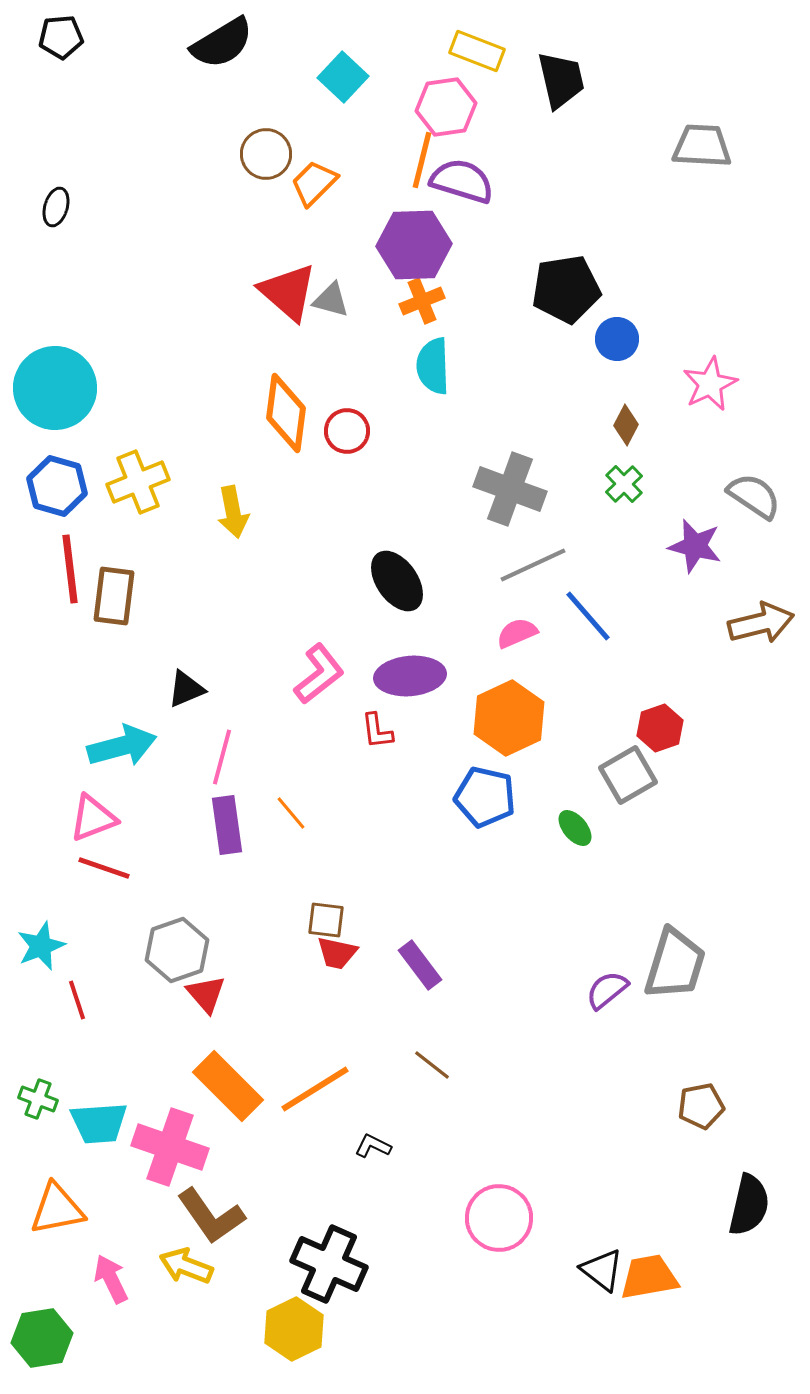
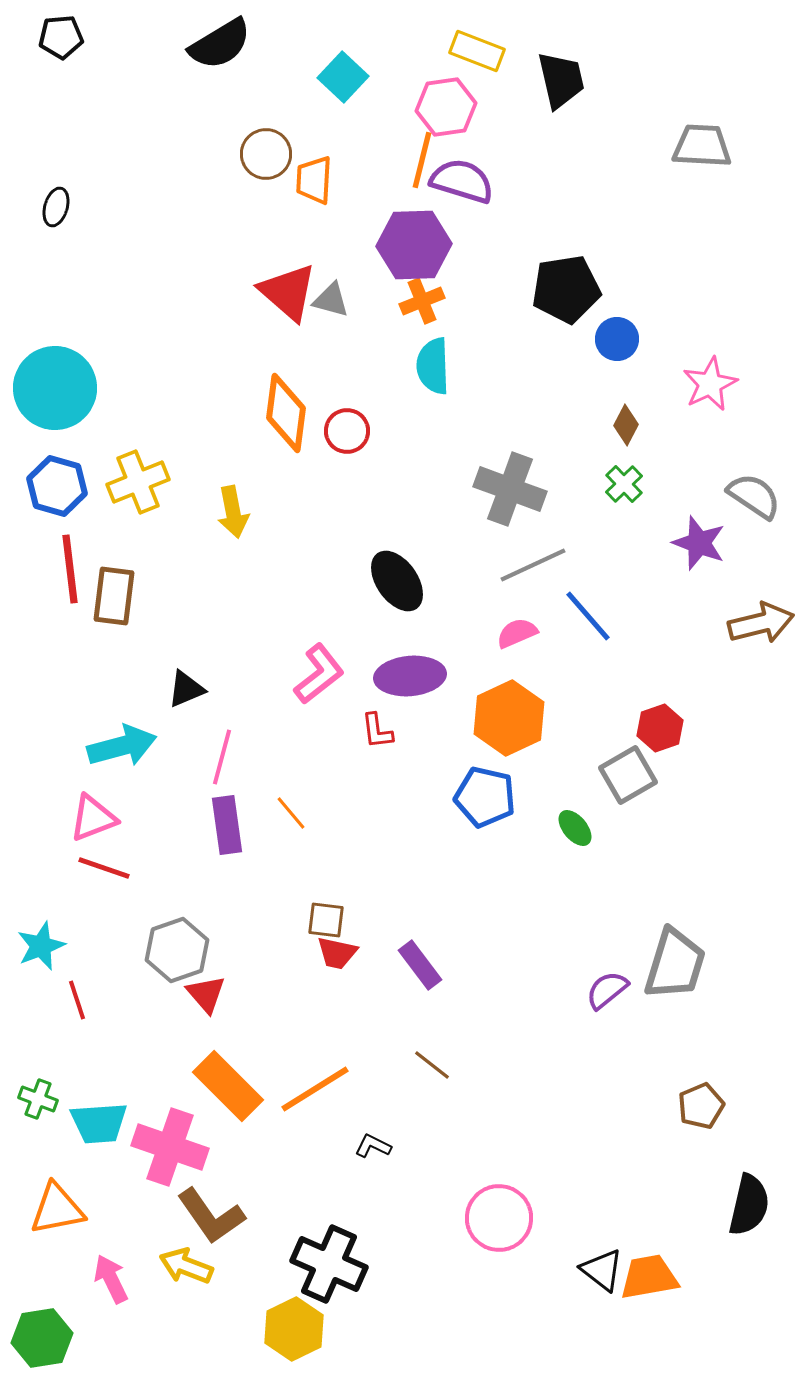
black semicircle at (222, 43): moved 2 px left, 1 px down
orange trapezoid at (314, 183): moved 3 px up; rotated 42 degrees counterclockwise
purple star at (695, 546): moved 4 px right, 3 px up; rotated 6 degrees clockwise
brown pentagon at (701, 1106): rotated 12 degrees counterclockwise
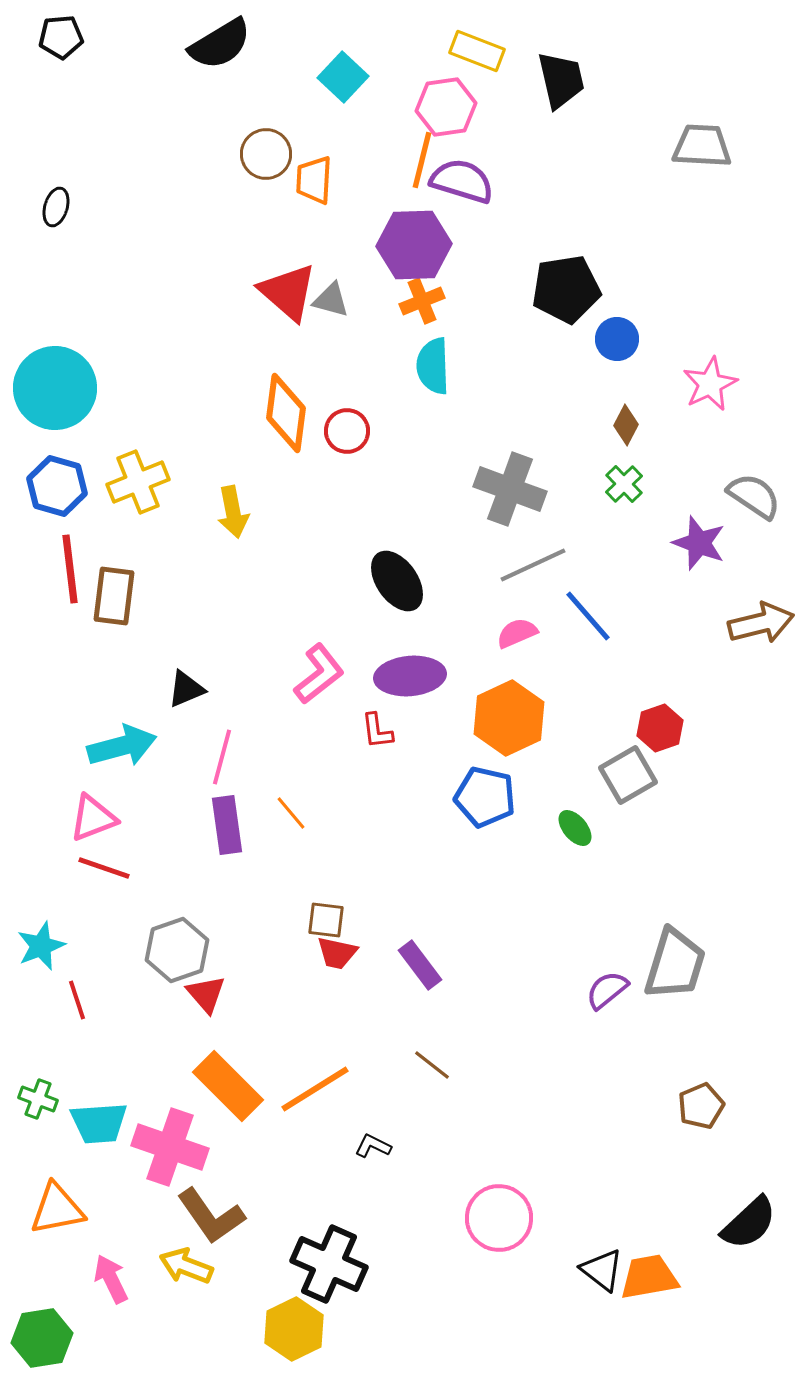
black semicircle at (749, 1205): moved 18 px down; rotated 34 degrees clockwise
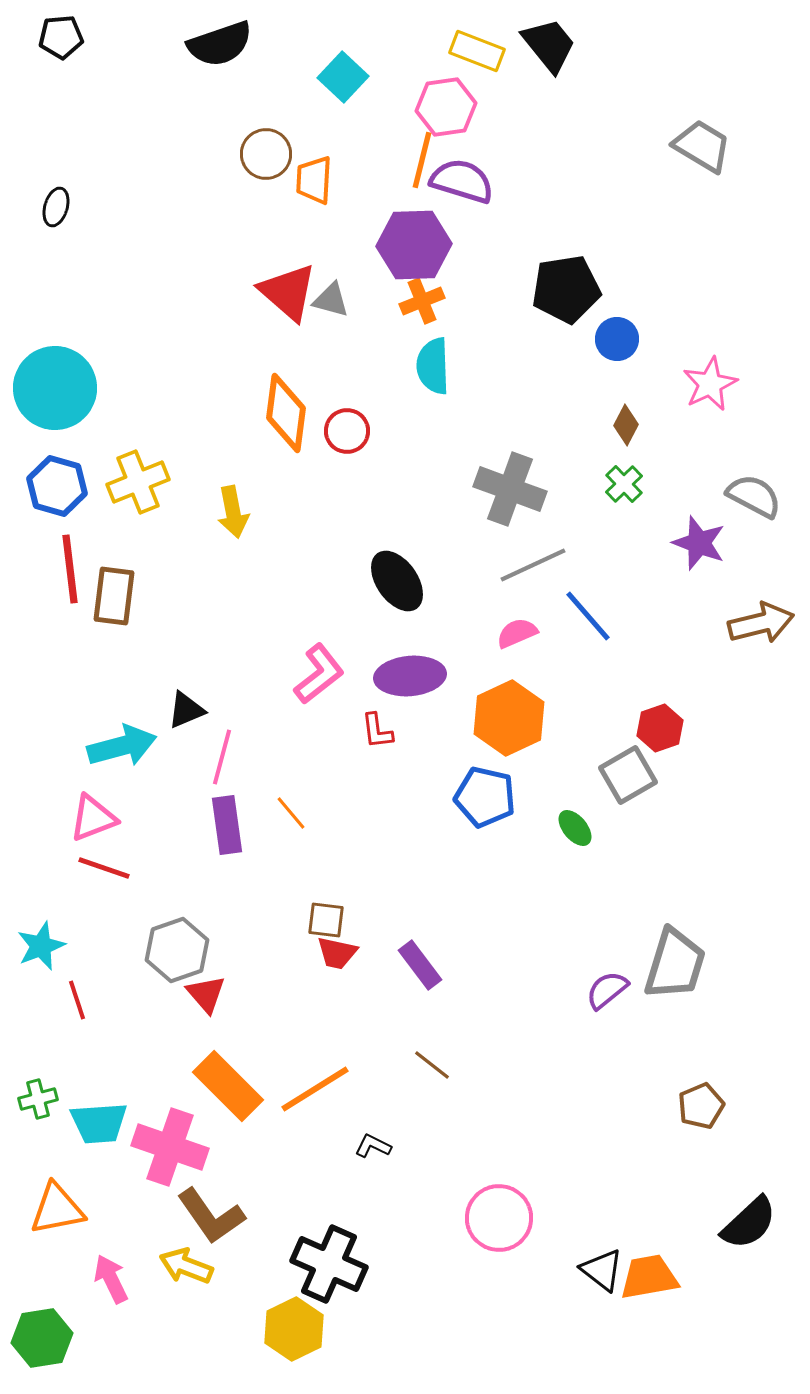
black semicircle at (220, 44): rotated 12 degrees clockwise
black trapezoid at (561, 80): moved 12 px left, 35 px up; rotated 26 degrees counterclockwise
gray trapezoid at (702, 146): rotated 28 degrees clockwise
gray semicircle at (754, 496): rotated 6 degrees counterclockwise
black triangle at (186, 689): moved 21 px down
green cross at (38, 1099): rotated 36 degrees counterclockwise
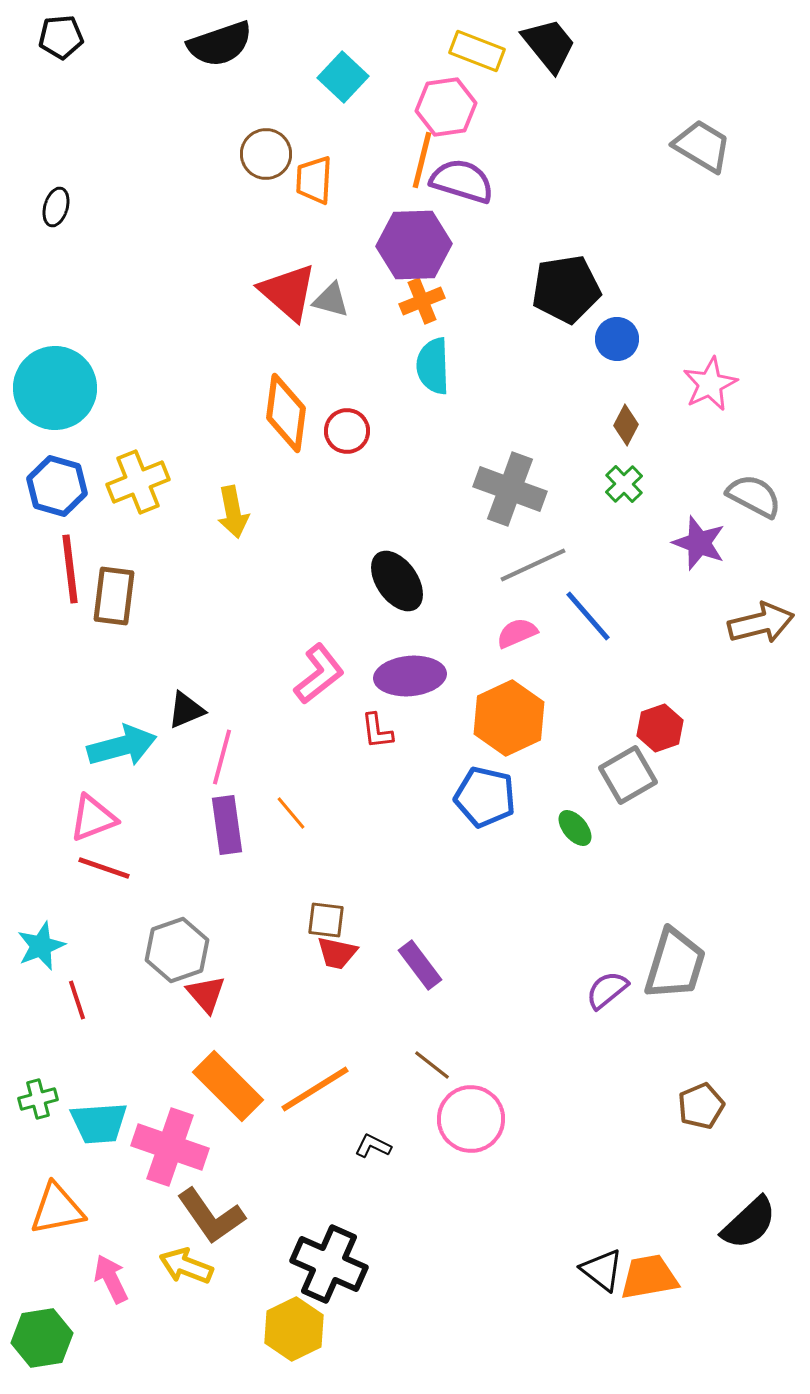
pink circle at (499, 1218): moved 28 px left, 99 px up
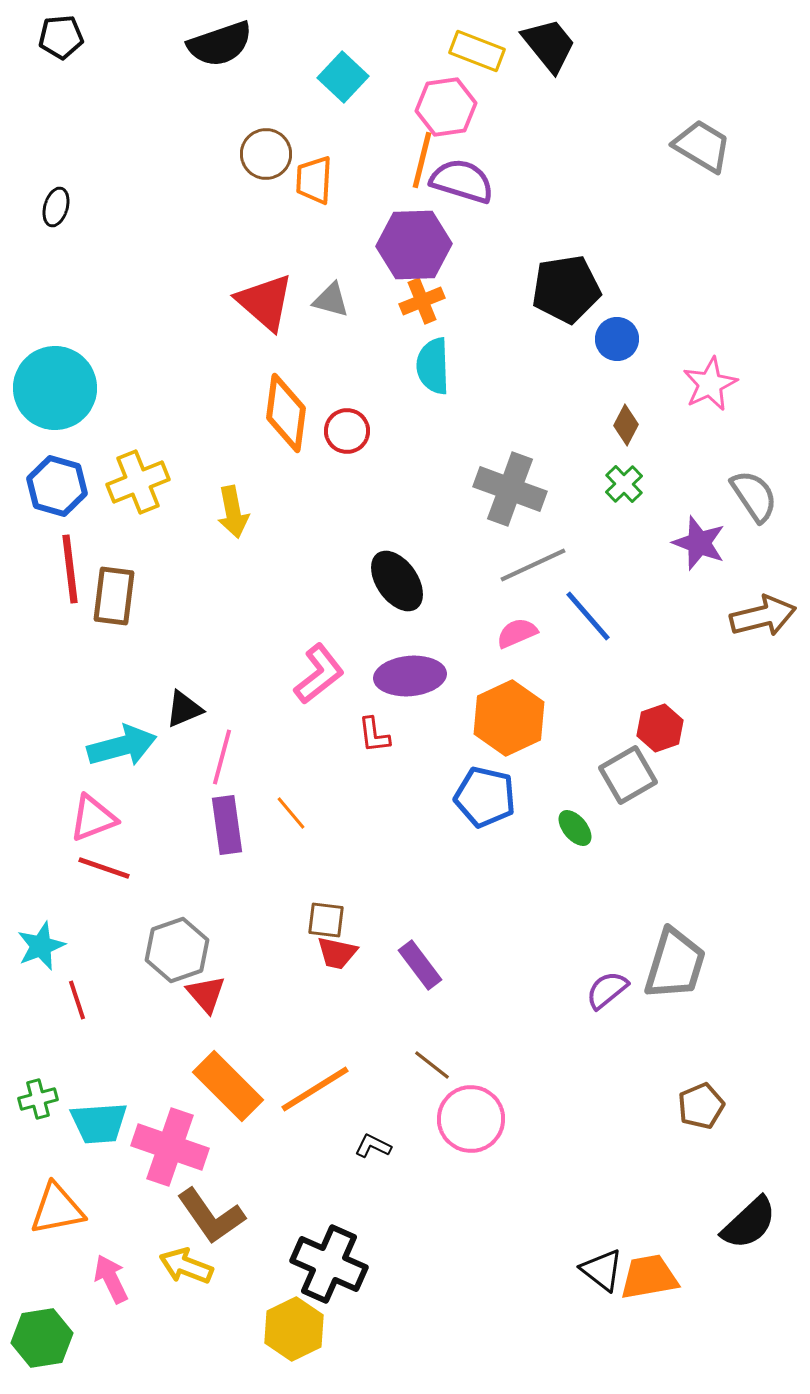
red triangle at (288, 292): moved 23 px left, 10 px down
gray semicircle at (754, 496): rotated 28 degrees clockwise
brown arrow at (761, 623): moved 2 px right, 7 px up
black triangle at (186, 710): moved 2 px left, 1 px up
red L-shape at (377, 731): moved 3 px left, 4 px down
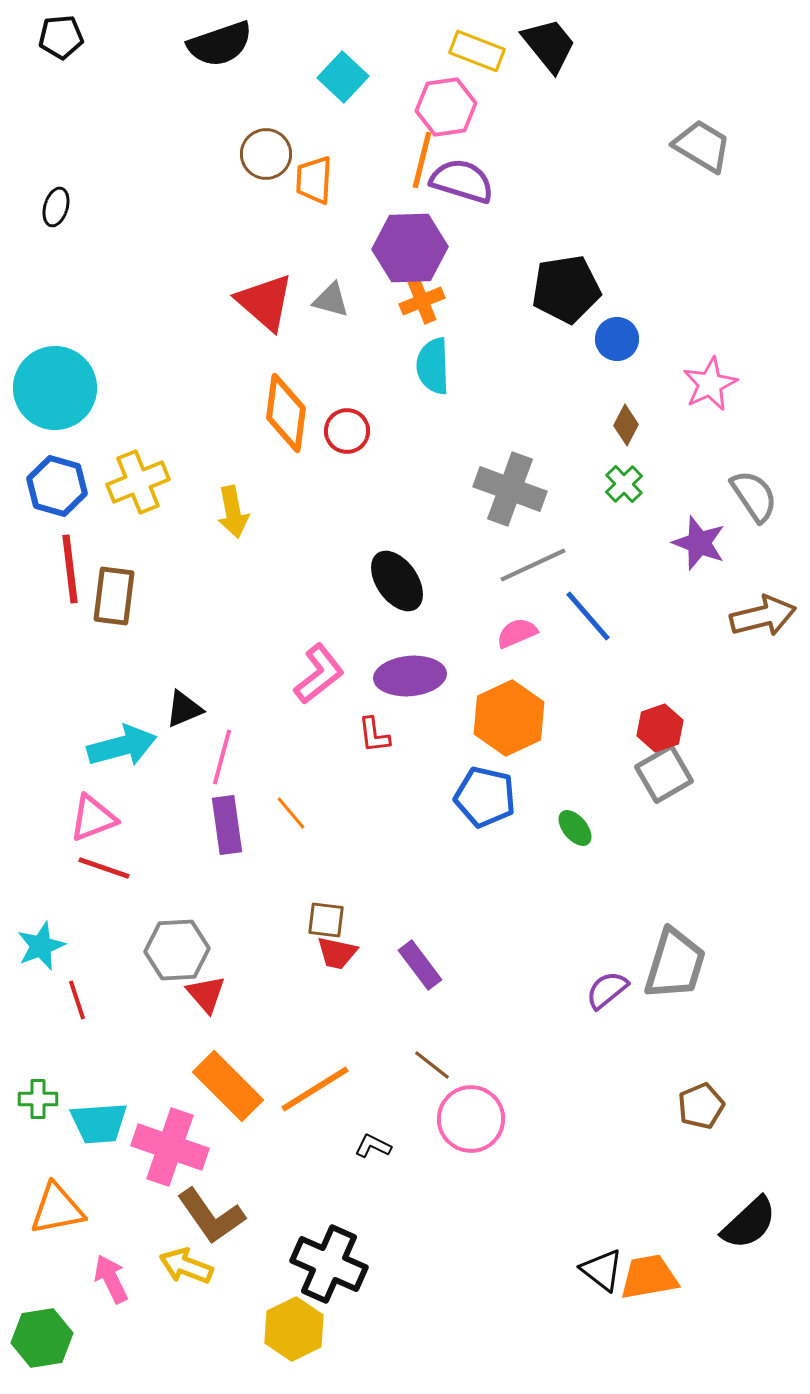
purple hexagon at (414, 245): moved 4 px left, 3 px down
gray square at (628, 775): moved 36 px right, 1 px up
gray hexagon at (177, 950): rotated 16 degrees clockwise
green cross at (38, 1099): rotated 15 degrees clockwise
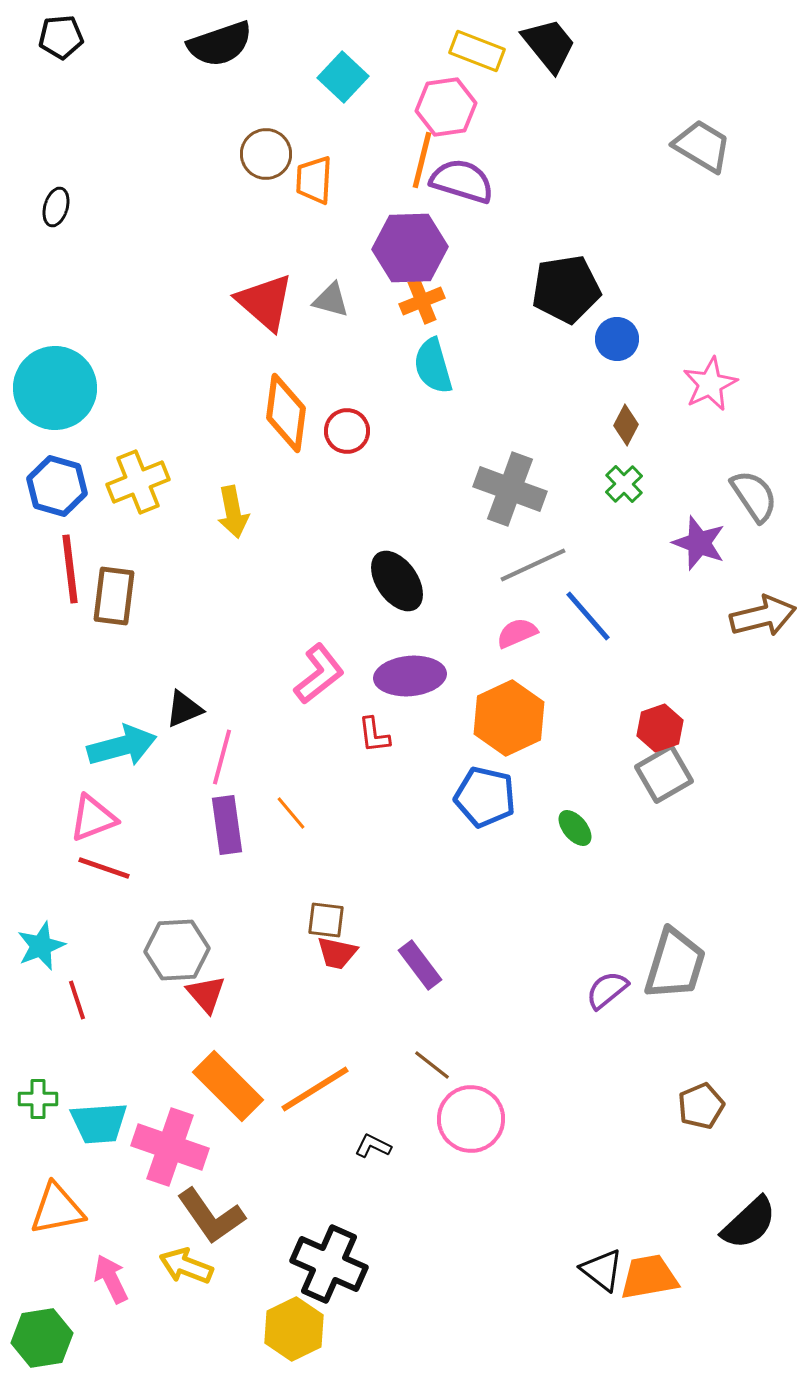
cyan semicircle at (433, 366): rotated 14 degrees counterclockwise
